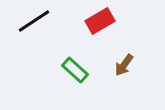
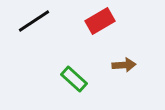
brown arrow: rotated 130 degrees counterclockwise
green rectangle: moved 1 px left, 9 px down
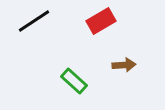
red rectangle: moved 1 px right
green rectangle: moved 2 px down
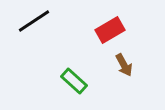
red rectangle: moved 9 px right, 9 px down
brown arrow: rotated 65 degrees clockwise
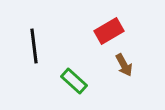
black line: moved 25 px down; rotated 64 degrees counterclockwise
red rectangle: moved 1 px left, 1 px down
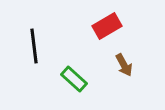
red rectangle: moved 2 px left, 5 px up
green rectangle: moved 2 px up
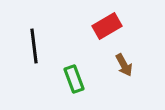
green rectangle: rotated 28 degrees clockwise
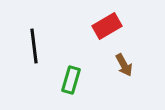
green rectangle: moved 3 px left, 1 px down; rotated 36 degrees clockwise
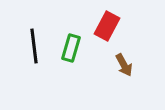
red rectangle: rotated 32 degrees counterclockwise
green rectangle: moved 32 px up
